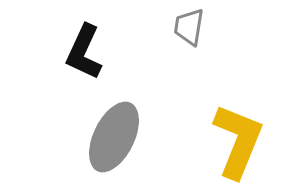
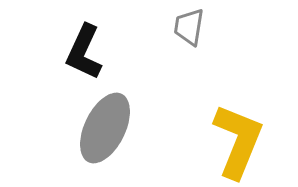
gray ellipse: moved 9 px left, 9 px up
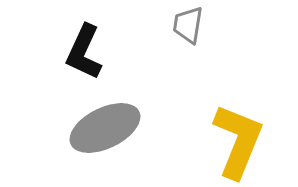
gray trapezoid: moved 1 px left, 2 px up
gray ellipse: rotated 38 degrees clockwise
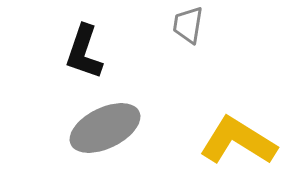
black L-shape: rotated 6 degrees counterclockwise
yellow L-shape: rotated 80 degrees counterclockwise
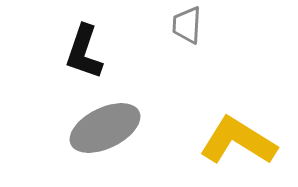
gray trapezoid: moved 1 px left; rotated 6 degrees counterclockwise
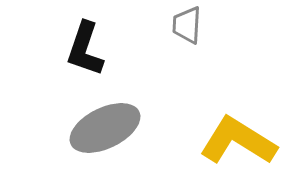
black L-shape: moved 1 px right, 3 px up
